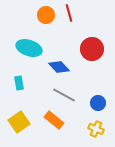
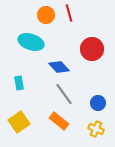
cyan ellipse: moved 2 px right, 6 px up
gray line: moved 1 px up; rotated 25 degrees clockwise
orange rectangle: moved 5 px right, 1 px down
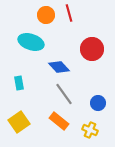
yellow cross: moved 6 px left, 1 px down
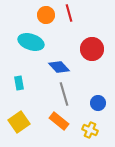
gray line: rotated 20 degrees clockwise
